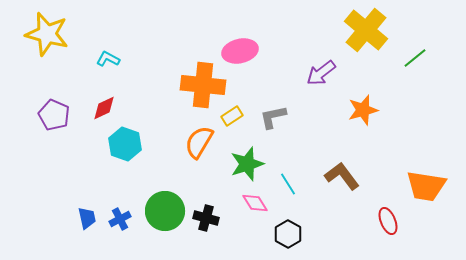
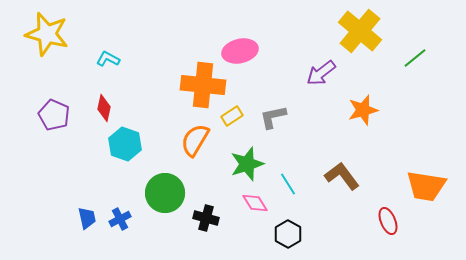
yellow cross: moved 6 px left, 1 px down
red diamond: rotated 52 degrees counterclockwise
orange semicircle: moved 4 px left, 2 px up
green circle: moved 18 px up
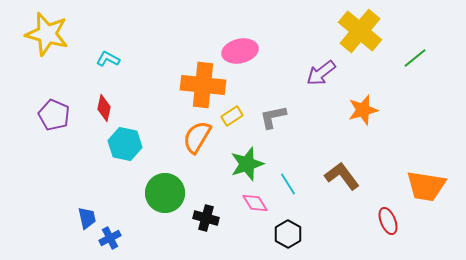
orange semicircle: moved 2 px right, 3 px up
cyan hexagon: rotated 8 degrees counterclockwise
blue cross: moved 10 px left, 19 px down
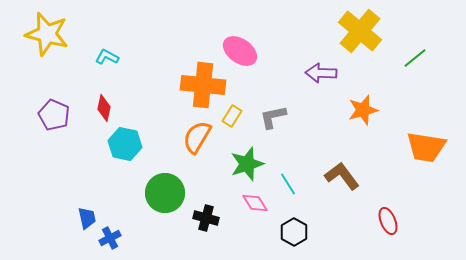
pink ellipse: rotated 48 degrees clockwise
cyan L-shape: moved 1 px left, 2 px up
purple arrow: rotated 40 degrees clockwise
yellow rectangle: rotated 25 degrees counterclockwise
orange trapezoid: moved 39 px up
black hexagon: moved 6 px right, 2 px up
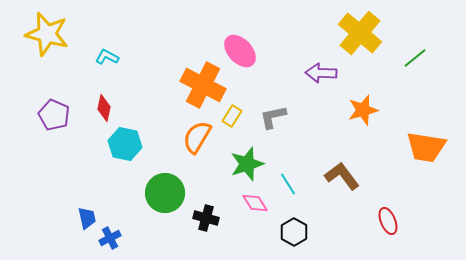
yellow cross: moved 2 px down
pink ellipse: rotated 12 degrees clockwise
orange cross: rotated 21 degrees clockwise
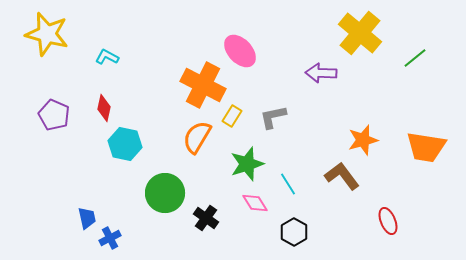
orange star: moved 30 px down
black cross: rotated 20 degrees clockwise
